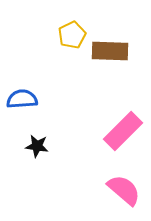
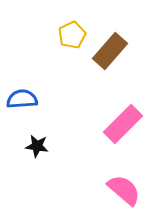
brown rectangle: rotated 51 degrees counterclockwise
pink rectangle: moved 7 px up
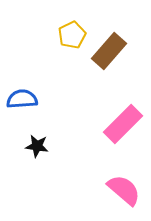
brown rectangle: moved 1 px left
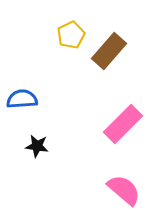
yellow pentagon: moved 1 px left
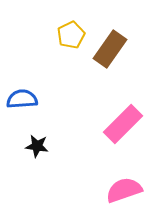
brown rectangle: moved 1 px right, 2 px up; rotated 6 degrees counterclockwise
pink semicircle: rotated 60 degrees counterclockwise
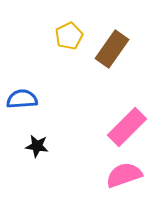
yellow pentagon: moved 2 px left, 1 px down
brown rectangle: moved 2 px right
pink rectangle: moved 4 px right, 3 px down
pink semicircle: moved 15 px up
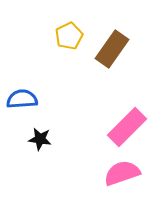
black star: moved 3 px right, 7 px up
pink semicircle: moved 2 px left, 2 px up
